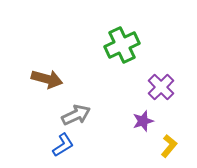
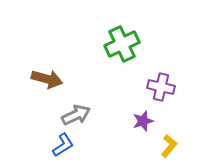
green cross: moved 1 px up
purple cross: rotated 32 degrees counterclockwise
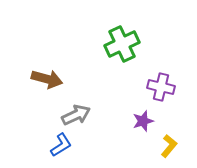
blue L-shape: moved 2 px left
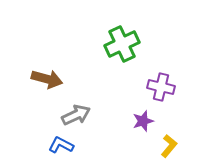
blue L-shape: rotated 120 degrees counterclockwise
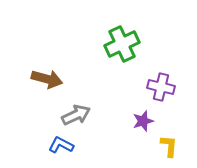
yellow L-shape: rotated 35 degrees counterclockwise
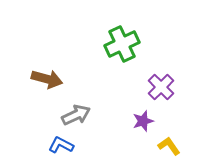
purple cross: rotated 32 degrees clockwise
yellow L-shape: rotated 40 degrees counterclockwise
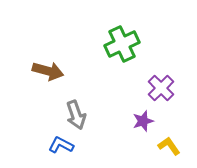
brown arrow: moved 1 px right, 8 px up
purple cross: moved 1 px down
gray arrow: rotated 96 degrees clockwise
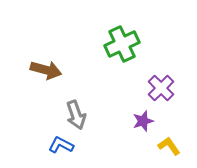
brown arrow: moved 2 px left, 1 px up
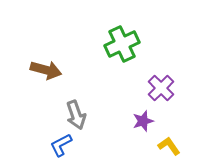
blue L-shape: rotated 55 degrees counterclockwise
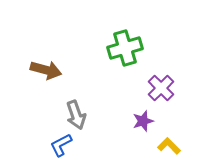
green cross: moved 3 px right, 4 px down; rotated 8 degrees clockwise
yellow L-shape: rotated 10 degrees counterclockwise
